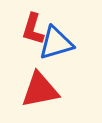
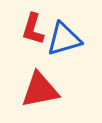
blue triangle: moved 8 px right, 4 px up
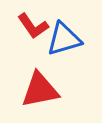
red L-shape: moved 3 px up; rotated 52 degrees counterclockwise
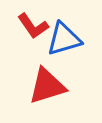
red triangle: moved 7 px right, 4 px up; rotated 6 degrees counterclockwise
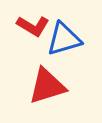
red L-shape: rotated 24 degrees counterclockwise
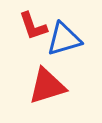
red L-shape: rotated 40 degrees clockwise
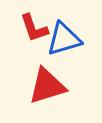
red L-shape: moved 1 px right, 2 px down
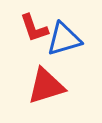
red triangle: moved 1 px left
